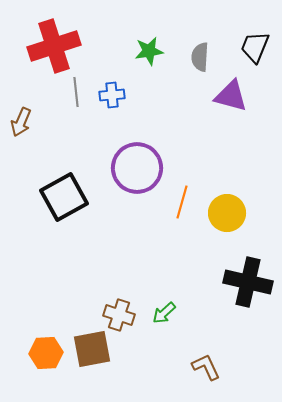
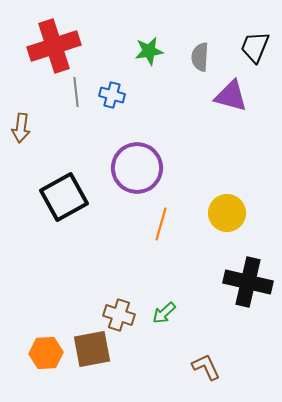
blue cross: rotated 20 degrees clockwise
brown arrow: moved 6 px down; rotated 16 degrees counterclockwise
orange line: moved 21 px left, 22 px down
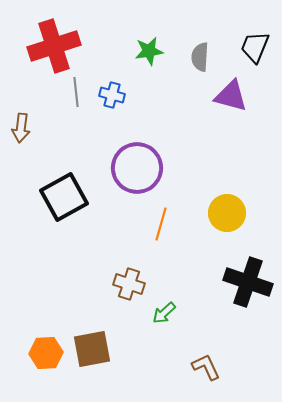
black cross: rotated 6 degrees clockwise
brown cross: moved 10 px right, 31 px up
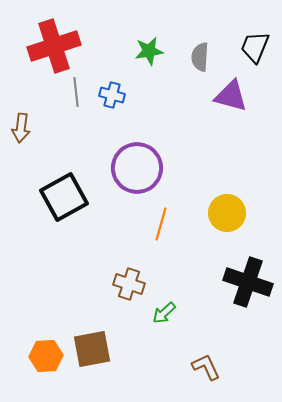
orange hexagon: moved 3 px down
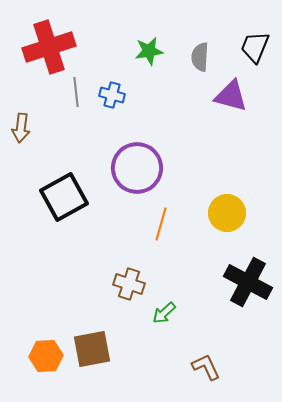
red cross: moved 5 px left, 1 px down
black cross: rotated 9 degrees clockwise
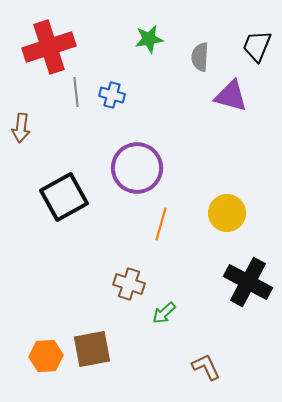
black trapezoid: moved 2 px right, 1 px up
green star: moved 12 px up
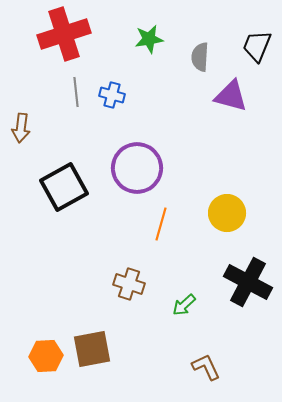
red cross: moved 15 px right, 13 px up
black square: moved 10 px up
green arrow: moved 20 px right, 8 px up
